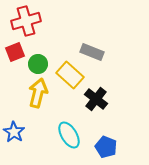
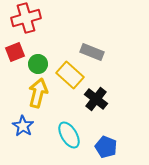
red cross: moved 3 px up
blue star: moved 9 px right, 6 px up
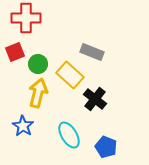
red cross: rotated 16 degrees clockwise
black cross: moved 1 px left
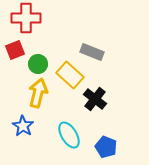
red square: moved 2 px up
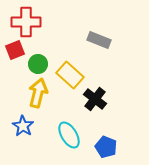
red cross: moved 4 px down
gray rectangle: moved 7 px right, 12 px up
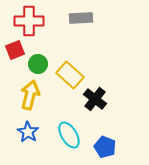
red cross: moved 3 px right, 1 px up
gray rectangle: moved 18 px left, 22 px up; rotated 25 degrees counterclockwise
yellow arrow: moved 8 px left, 2 px down
blue star: moved 5 px right, 6 px down
blue pentagon: moved 1 px left
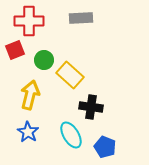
green circle: moved 6 px right, 4 px up
black cross: moved 4 px left, 8 px down; rotated 30 degrees counterclockwise
cyan ellipse: moved 2 px right
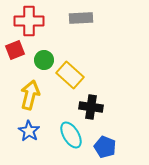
blue star: moved 1 px right, 1 px up
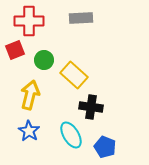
yellow rectangle: moved 4 px right
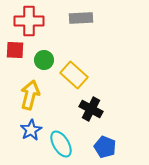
red square: rotated 24 degrees clockwise
black cross: moved 2 px down; rotated 20 degrees clockwise
blue star: moved 2 px right, 1 px up; rotated 10 degrees clockwise
cyan ellipse: moved 10 px left, 9 px down
